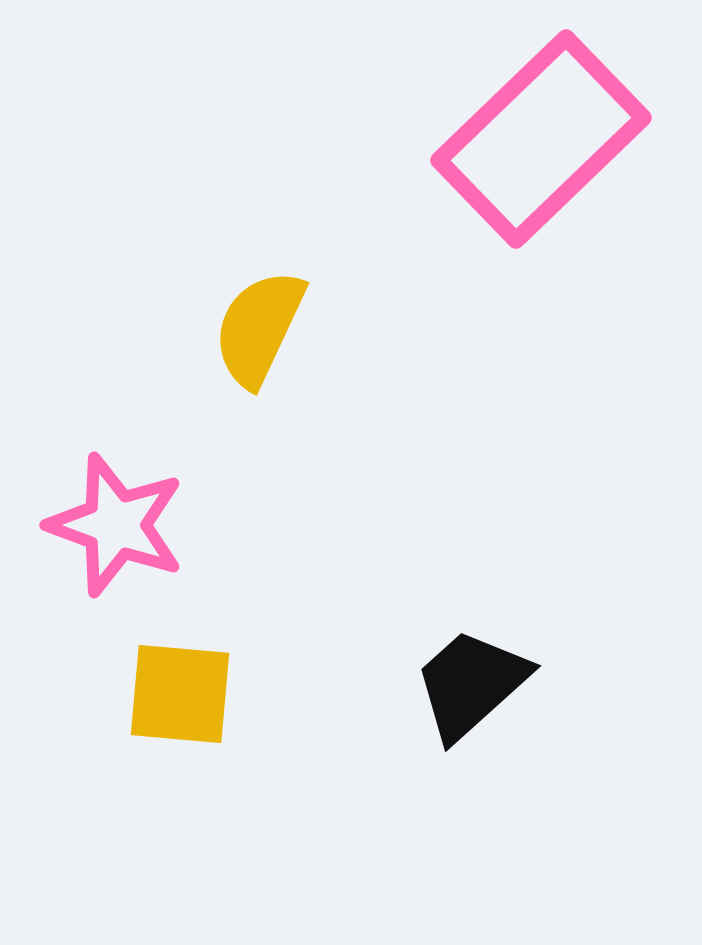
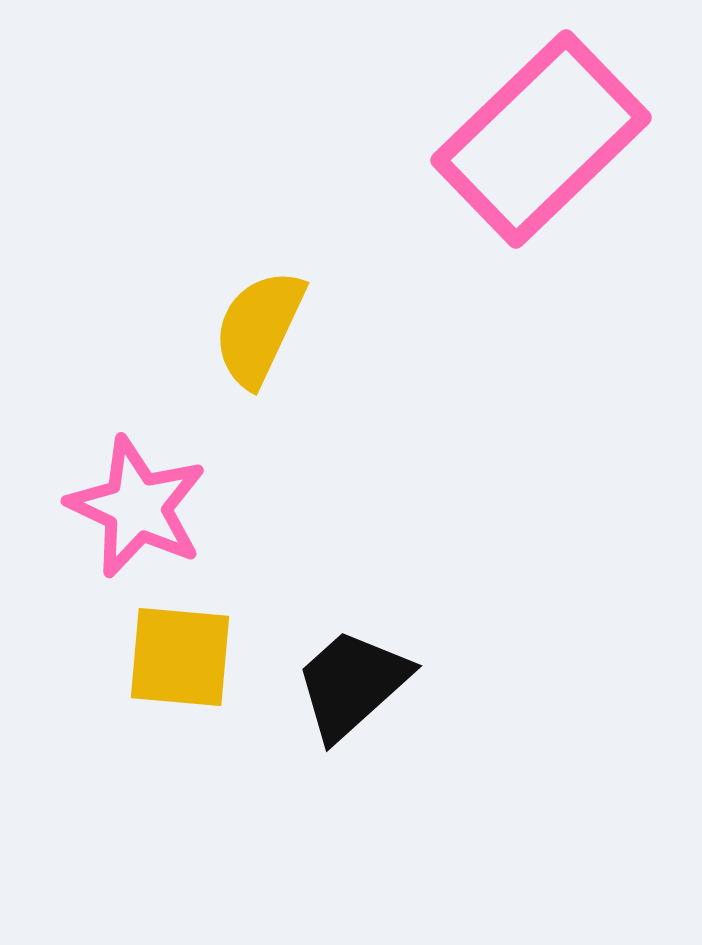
pink star: moved 21 px right, 18 px up; rotated 5 degrees clockwise
black trapezoid: moved 119 px left
yellow square: moved 37 px up
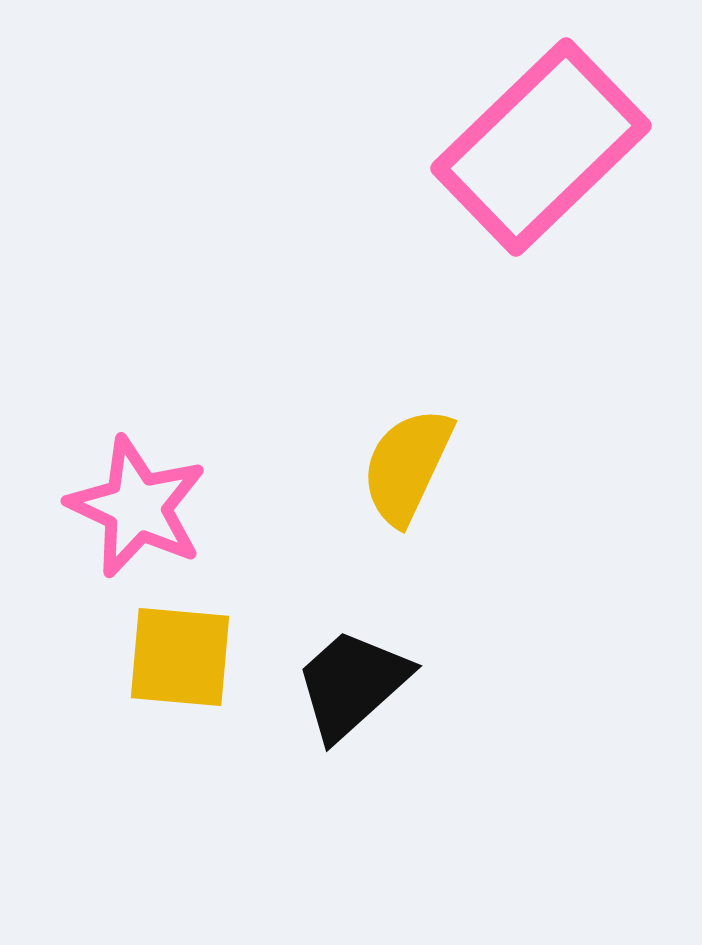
pink rectangle: moved 8 px down
yellow semicircle: moved 148 px right, 138 px down
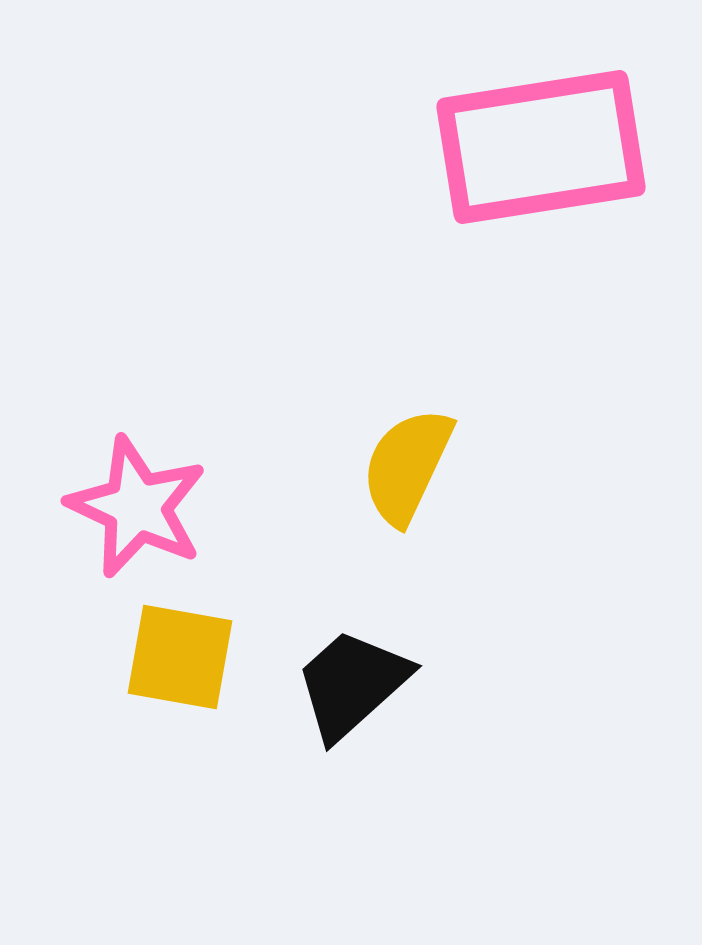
pink rectangle: rotated 35 degrees clockwise
yellow square: rotated 5 degrees clockwise
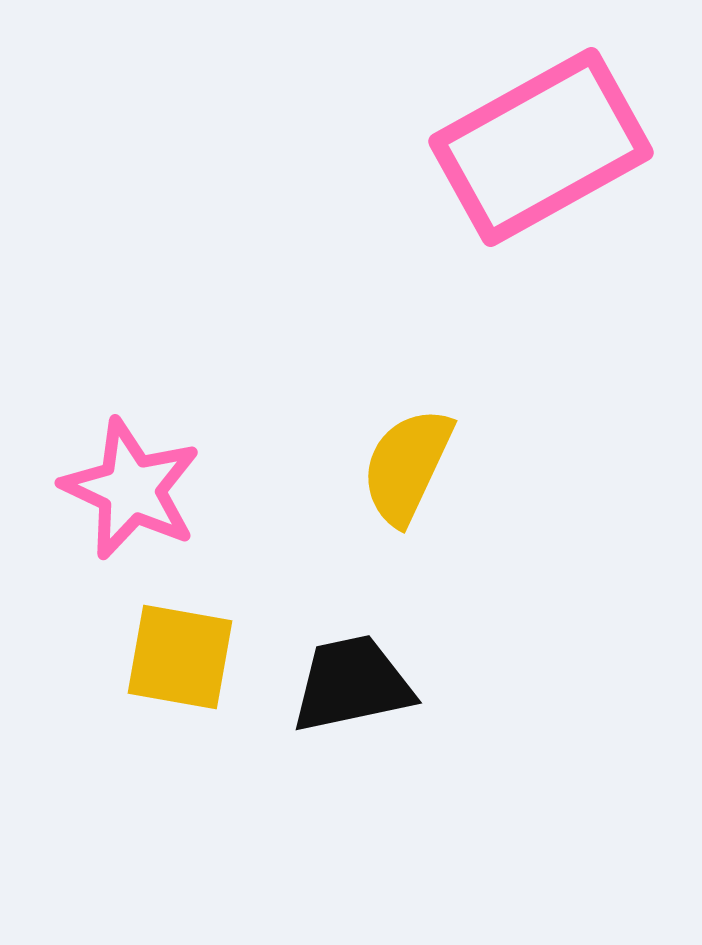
pink rectangle: rotated 20 degrees counterclockwise
pink star: moved 6 px left, 18 px up
black trapezoid: rotated 30 degrees clockwise
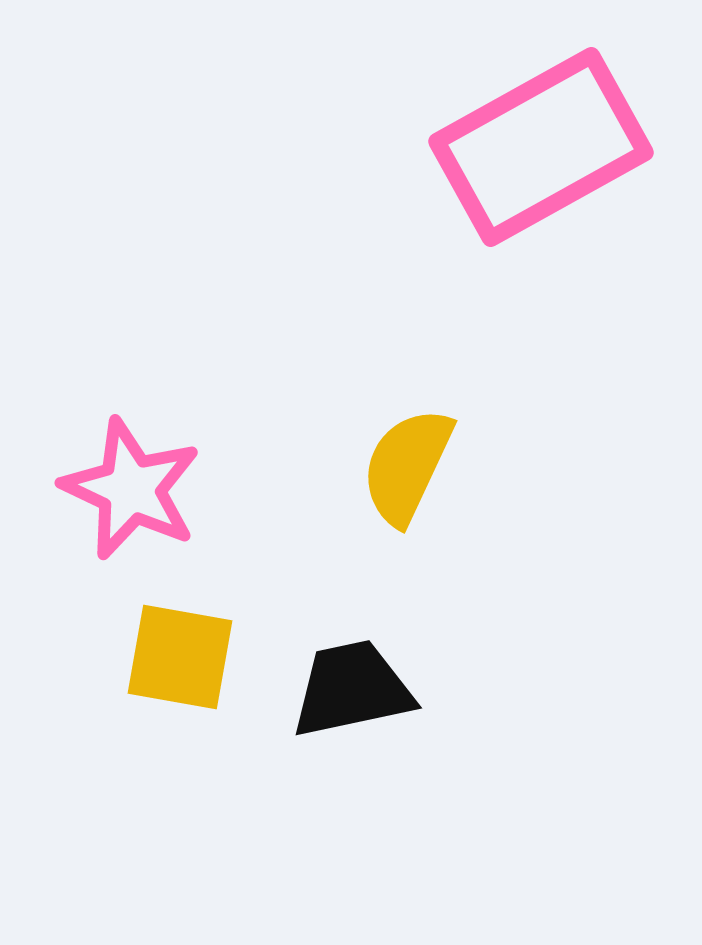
black trapezoid: moved 5 px down
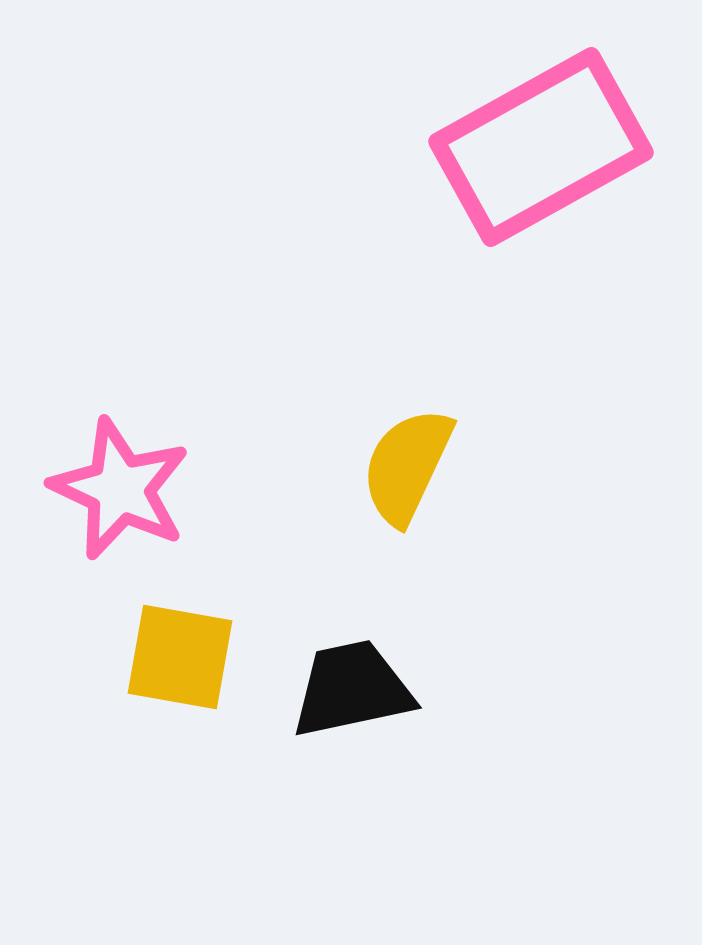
pink star: moved 11 px left
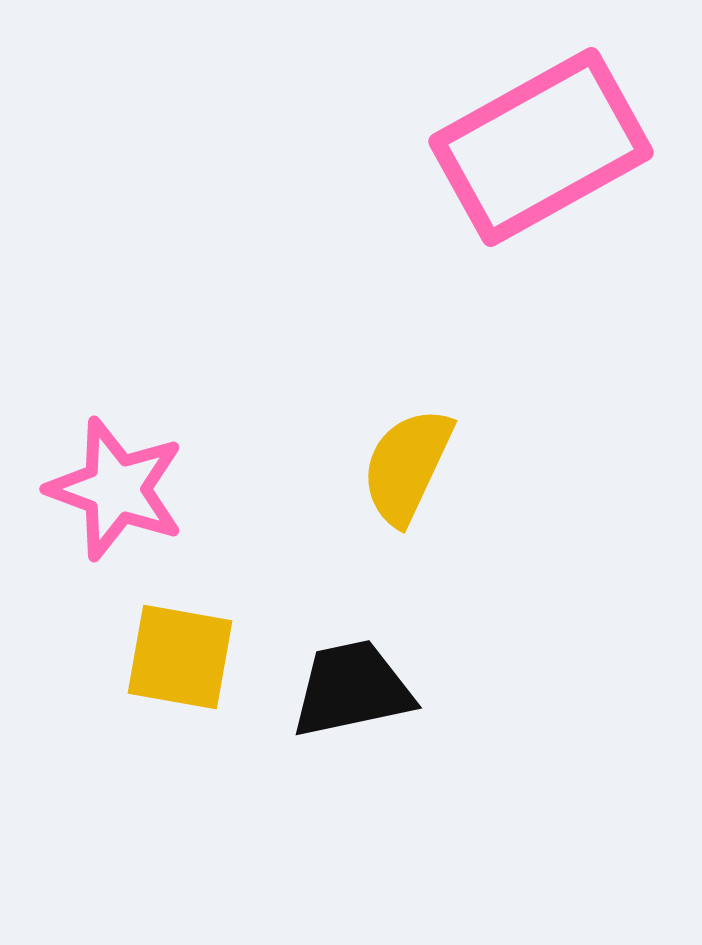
pink star: moved 4 px left; rotated 5 degrees counterclockwise
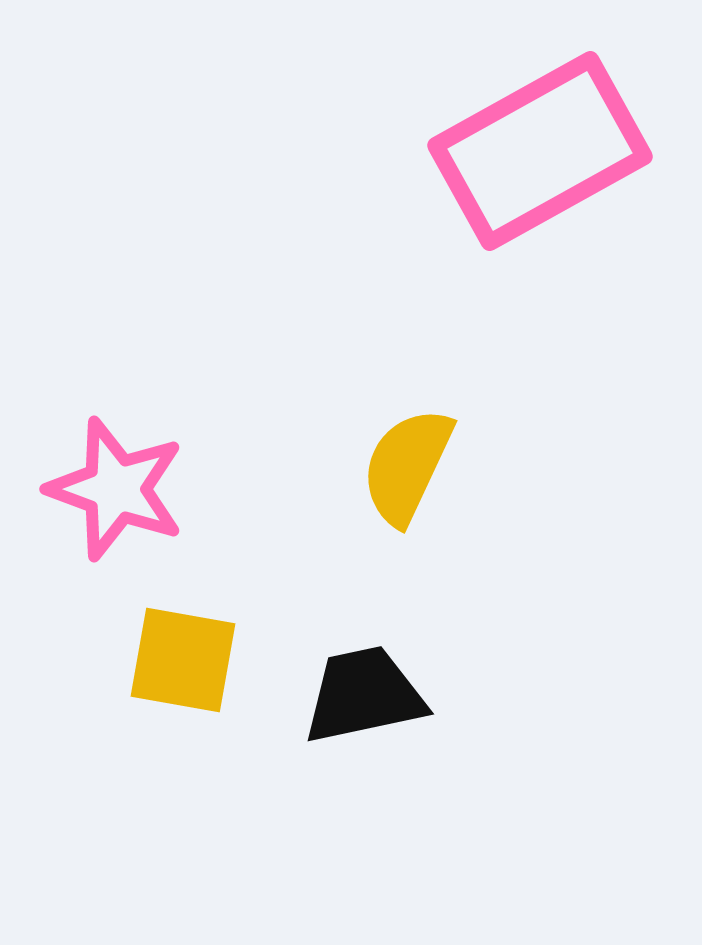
pink rectangle: moved 1 px left, 4 px down
yellow square: moved 3 px right, 3 px down
black trapezoid: moved 12 px right, 6 px down
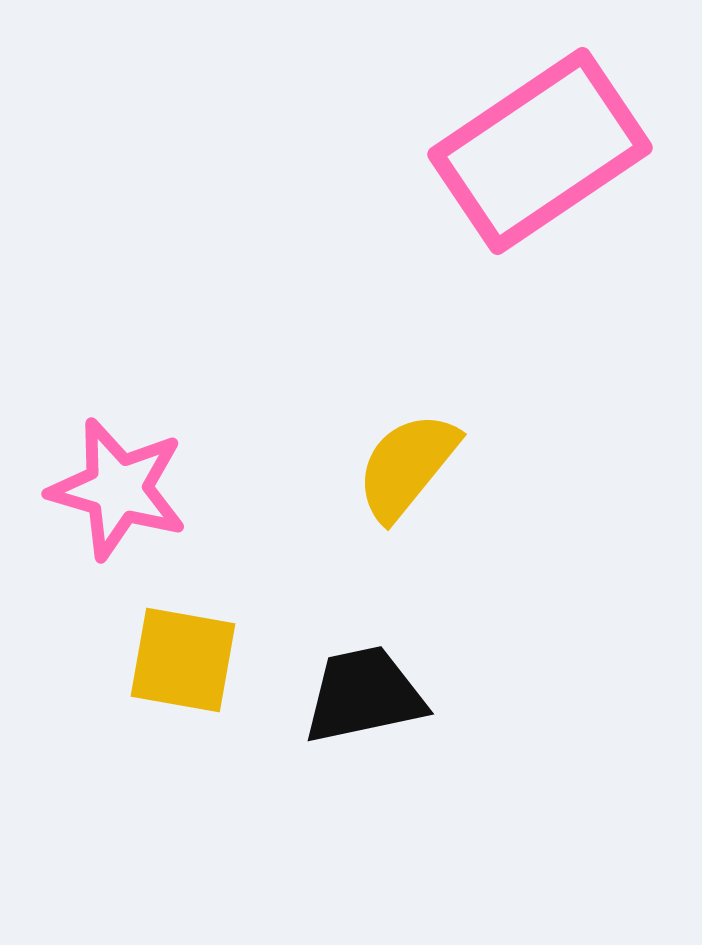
pink rectangle: rotated 5 degrees counterclockwise
yellow semicircle: rotated 14 degrees clockwise
pink star: moved 2 px right; rotated 4 degrees counterclockwise
